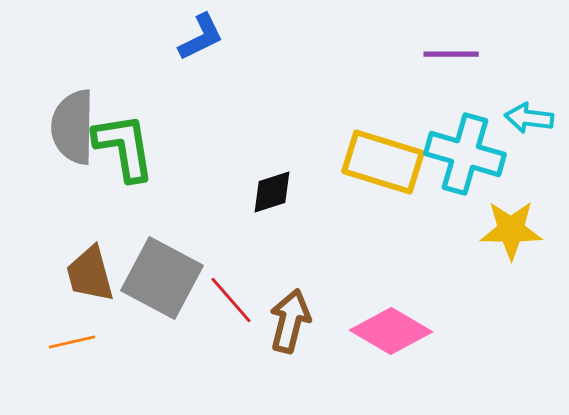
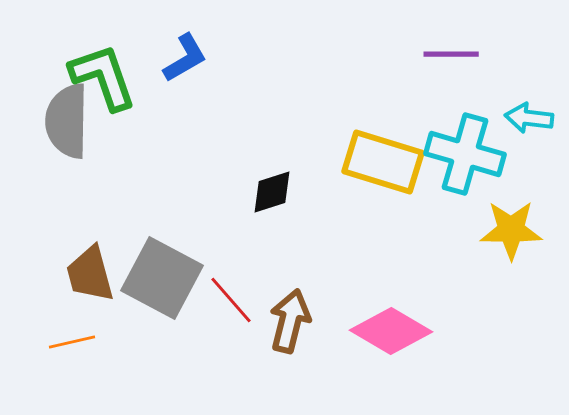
blue L-shape: moved 16 px left, 21 px down; rotated 4 degrees counterclockwise
gray semicircle: moved 6 px left, 6 px up
green L-shape: moved 21 px left, 70 px up; rotated 10 degrees counterclockwise
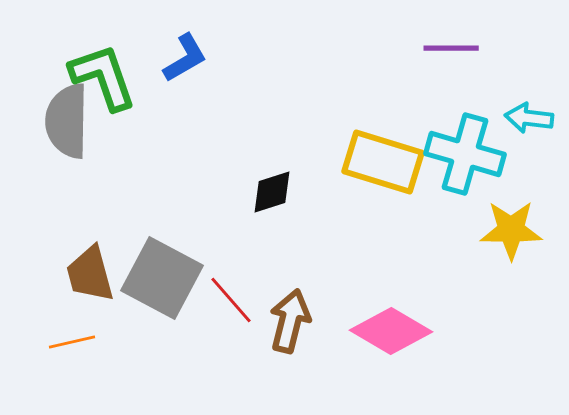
purple line: moved 6 px up
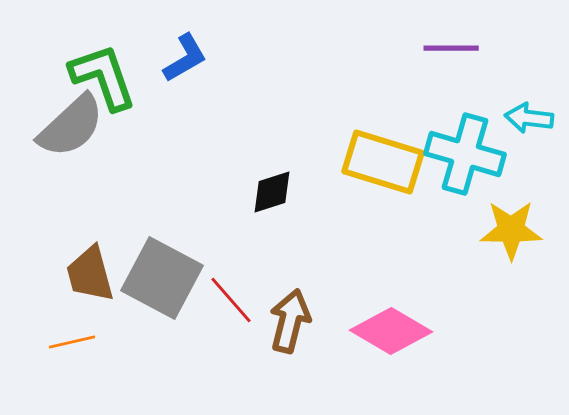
gray semicircle: moved 4 px right, 5 px down; rotated 134 degrees counterclockwise
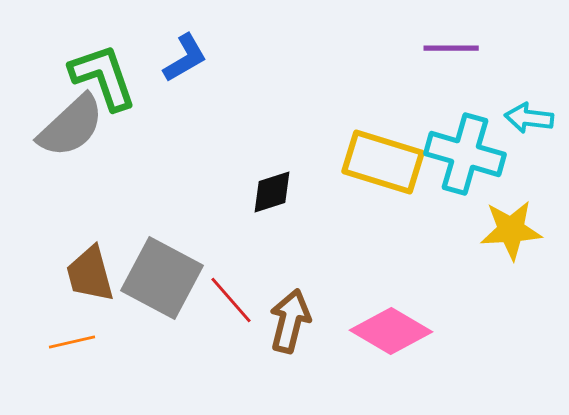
yellow star: rotated 4 degrees counterclockwise
